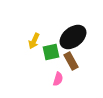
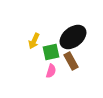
pink semicircle: moved 7 px left, 8 px up
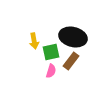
black ellipse: rotated 52 degrees clockwise
yellow arrow: rotated 35 degrees counterclockwise
brown rectangle: rotated 66 degrees clockwise
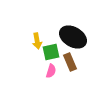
black ellipse: rotated 16 degrees clockwise
yellow arrow: moved 3 px right
brown rectangle: moved 1 px left, 1 px down; rotated 60 degrees counterclockwise
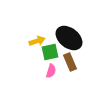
black ellipse: moved 4 px left, 1 px down; rotated 8 degrees clockwise
yellow arrow: rotated 98 degrees counterclockwise
green square: moved 1 px left
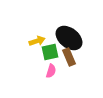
brown rectangle: moved 1 px left, 5 px up
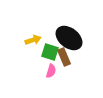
yellow arrow: moved 4 px left, 1 px up
green square: rotated 30 degrees clockwise
brown rectangle: moved 5 px left
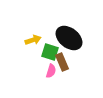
brown rectangle: moved 2 px left, 5 px down
